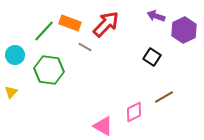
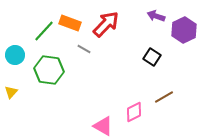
gray line: moved 1 px left, 2 px down
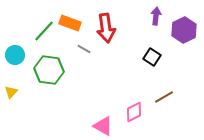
purple arrow: rotated 78 degrees clockwise
red arrow: moved 4 px down; rotated 128 degrees clockwise
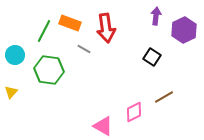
green line: rotated 15 degrees counterclockwise
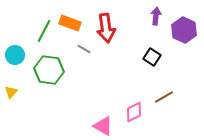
purple hexagon: rotated 10 degrees counterclockwise
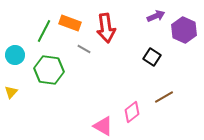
purple arrow: rotated 60 degrees clockwise
pink diamond: moved 2 px left; rotated 10 degrees counterclockwise
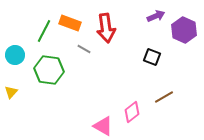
black square: rotated 12 degrees counterclockwise
